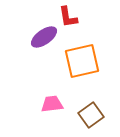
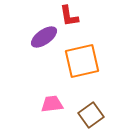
red L-shape: moved 1 px right, 1 px up
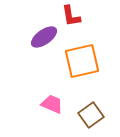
red L-shape: moved 2 px right
pink trapezoid: rotated 30 degrees clockwise
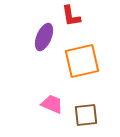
purple ellipse: rotated 32 degrees counterclockwise
brown square: moved 5 px left; rotated 30 degrees clockwise
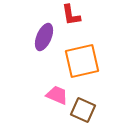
red L-shape: moved 1 px up
pink trapezoid: moved 5 px right, 9 px up
brown square: moved 3 px left, 5 px up; rotated 30 degrees clockwise
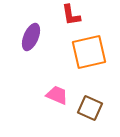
purple ellipse: moved 13 px left
orange square: moved 7 px right, 9 px up
brown square: moved 7 px right, 2 px up
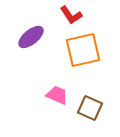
red L-shape: rotated 25 degrees counterclockwise
purple ellipse: rotated 28 degrees clockwise
orange square: moved 6 px left, 2 px up
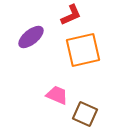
red L-shape: rotated 80 degrees counterclockwise
brown square: moved 5 px left, 6 px down
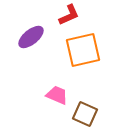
red L-shape: moved 2 px left
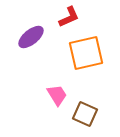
red L-shape: moved 2 px down
orange square: moved 3 px right, 3 px down
pink trapezoid: rotated 35 degrees clockwise
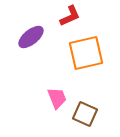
red L-shape: moved 1 px right, 1 px up
pink trapezoid: moved 3 px down; rotated 10 degrees clockwise
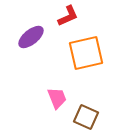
red L-shape: moved 2 px left
brown square: moved 1 px right, 3 px down
